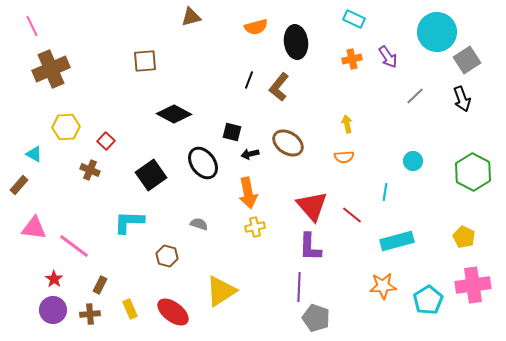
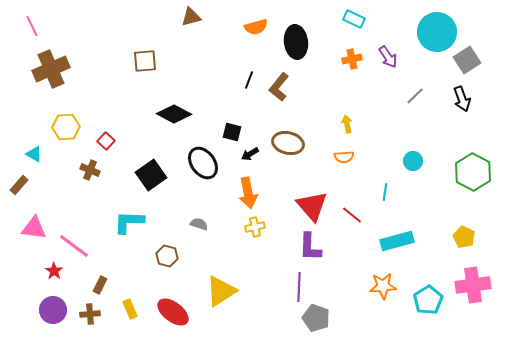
brown ellipse at (288, 143): rotated 20 degrees counterclockwise
black arrow at (250, 154): rotated 18 degrees counterclockwise
red star at (54, 279): moved 8 px up
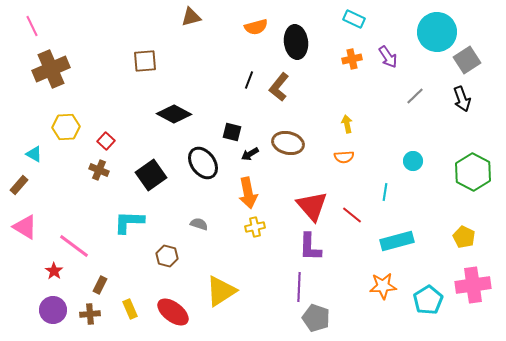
brown cross at (90, 170): moved 9 px right
pink triangle at (34, 228): moved 9 px left, 1 px up; rotated 24 degrees clockwise
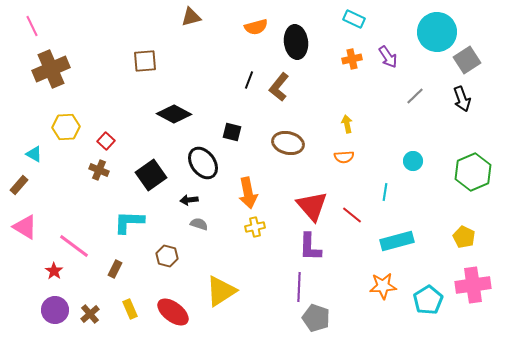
black arrow at (250, 154): moved 61 px left, 46 px down; rotated 24 degrees clockwise
green hexagon at (473, 172): rotated 9 degrees clockwise
brown rectangle at (100, 285): moved 15 px right, 16 px up
purple circle at (53, 310): moved 2 px right
brown cross at (90, 314): rotated 36 degrees counterclockwise
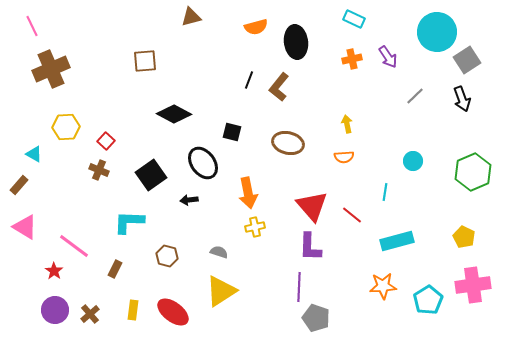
gray semicircle at (199, 224): moved 20 px right, 28 px down
yellow rectangle at (130, 309): moved 3 px right, 1 px down; rotated 30 degrees clockwise
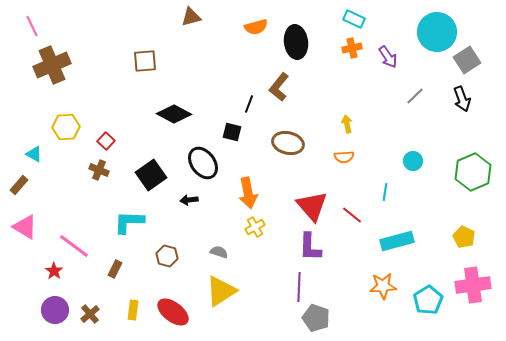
orange cross at (352, 59): moved 11 px up
brown cross at (51, 69): moved 1 px right, 4 px up
black line at (249, 80): moved 24 px down
yellow cross at (255, 227): rotated 18 degrees counterclockwise
